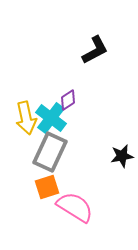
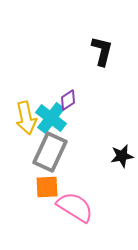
black L-shape: moved 7 px right, 1 px down; rotated 48 degrees counterclockwise
orange square: rotated 15 degrees clockwise
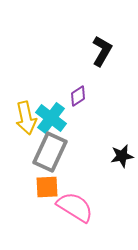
black L-shape: rotated 16 degrees clockwise
purple diamond: moved 10 px right, 4 px up
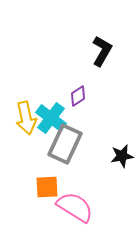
gray rectangle: moved 15 px right, 8 px up
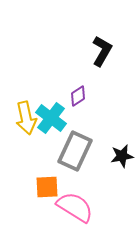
gray rectangle: moved 10 px right, 7 px down
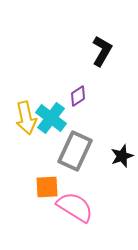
black star: rotated 10 degrees counterclockwise
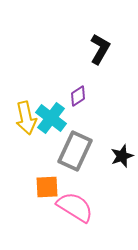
black L-shape: moved 2 px left, 2 px up
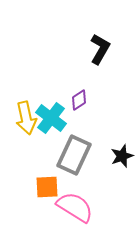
purple diamond: moved 1 px right, 4 px down
gray rectangle: moved 1 px left, 4 px down
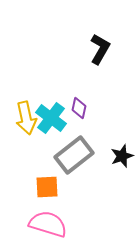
purple diamond: moved 8 px down; rotated 45 degrees counterclockwise
gray rectangle: rotated 27 degrees clockwise
pink semicircle: moved 27 px left, 17 px down; rotated 15 degrees counterclockwise
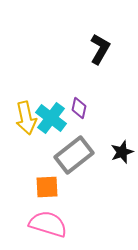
black star: moved 4 px up
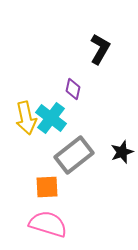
purple diamond: moved 6 px left, 19 px up
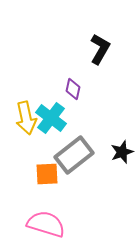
orange square: moved 13 px up
pink semicircle: moved 2 px left
